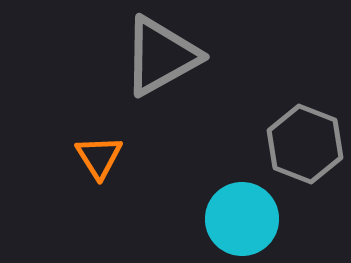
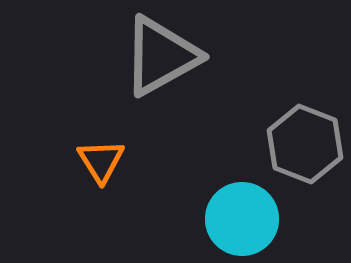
orange triangle: moved 2 px right, 4 px down
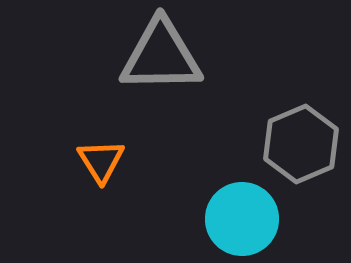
gray triangle: rotated 28 degrees clockwise
gray hexagon: moved 4 px left; rotated 16 degrees clockwise
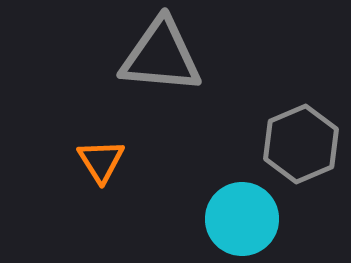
gray triangle: rotated 6 degrees clockwise
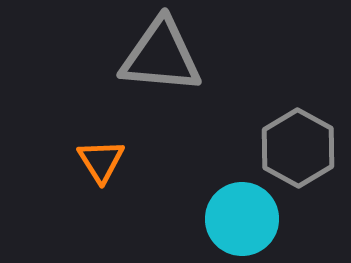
gray hexagon: moved 3 px left, 4 px down; rotated 8 degrees counterclockwise
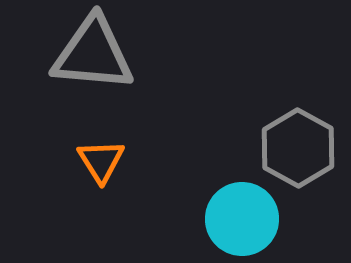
gray triangle: moved 68 px left, 2 px up
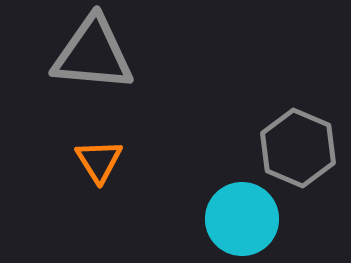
gray hexagon: rotated 6 degrees counterclockwise
orange triangle: moved 2 px left
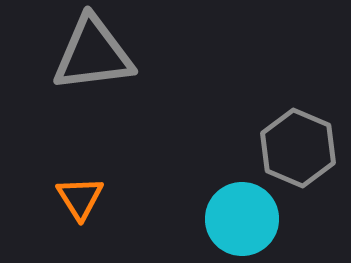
gray triangle: rotated 12 degrees counterclockwise
orange triangle: moved 19 px left, 37 px down
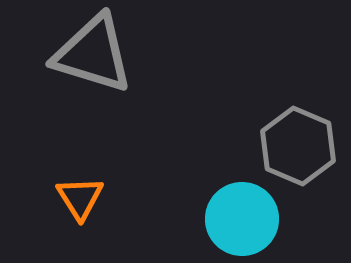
gray triangle: rotated 24 degrees clockwise
gray hexagon: moved 2 px up
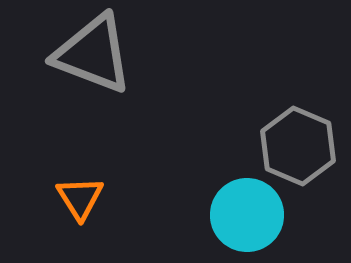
gray triangle: rotated 4 degrees clockwise
cyan circle: moved 5 px right, 4 px up
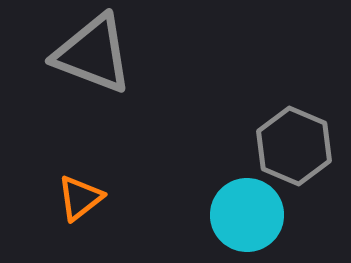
gray hexagon: moved 4 px left
orange triangle: rotated 24 degrees clockwise
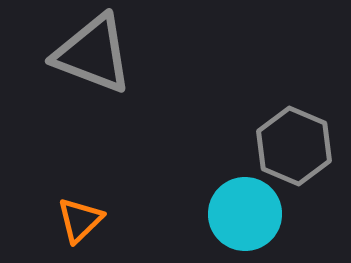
orange triangle: moved 22 px down; rotated 6 degrees counterclockwise
cyan circle: moved 2 px left, 1 px up
